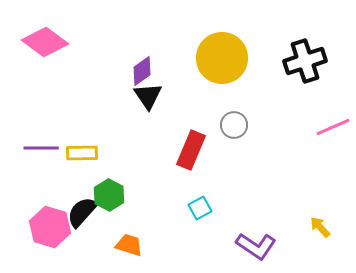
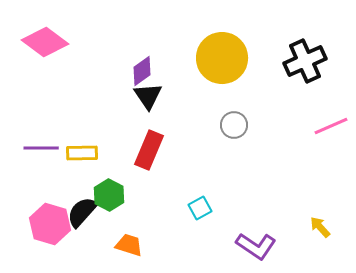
black cross: rotated 6 degrees counterclockwise
pink line: moved 2 px left, 1 px up
red rectangle: moved 42 px left
pink hexagon: moved 3 px up
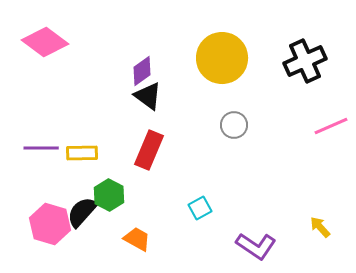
black triangle: rotated 20 degrees counterclockwise
orange trapezoid: moved 8 px right, 6 px up; rotated 12 degrees clockwise
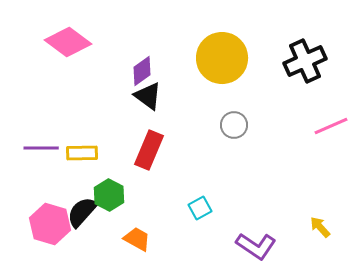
pink diamond: moved 23 px right
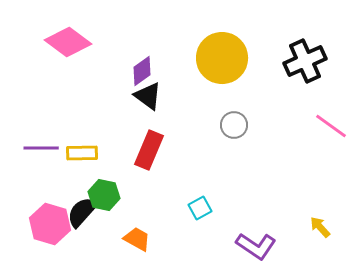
pink line: rotated 60 degrees clockwise
green hexagon: moved 5 px left; rotated 16 degrees counterclockwise
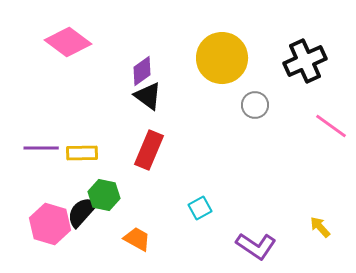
gray circle: moved 21 px right, 20 px up
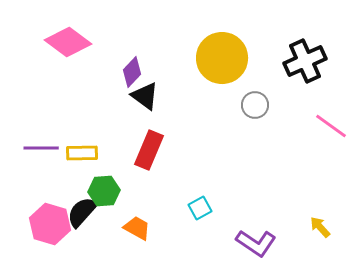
purple diamond: moved 10 px left, 1 px down; rotated 12 degrees counterclockwise
black triangle: moved 3 px left
green hexagon: moved 4 px up; rotated 16 degrees counterclockwise
orange trapezoid: moved 11 px up
purple L-shape: moved 3 px up
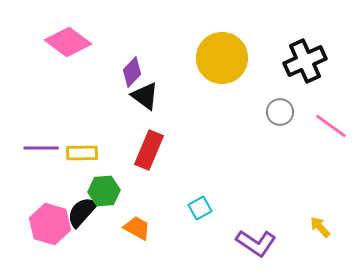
gray circle: moved 25 px right, 7 px down
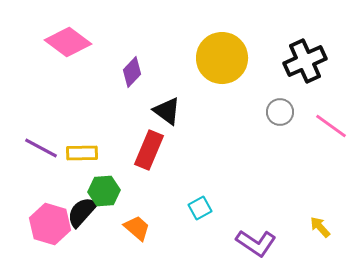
black triangle: moved 22 px right, 15 px down
purple line: rotated 28 degrees clockwise
orange trapezoid: rotated 12 degrees clockwise
